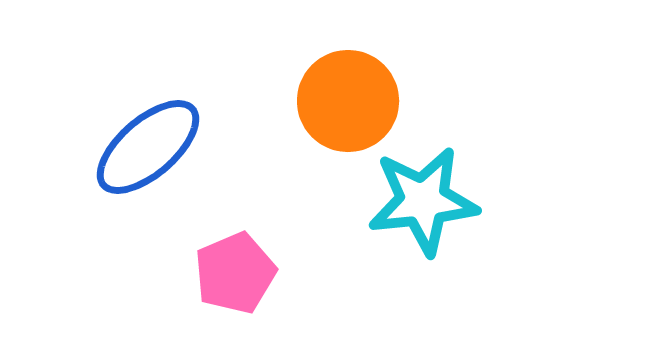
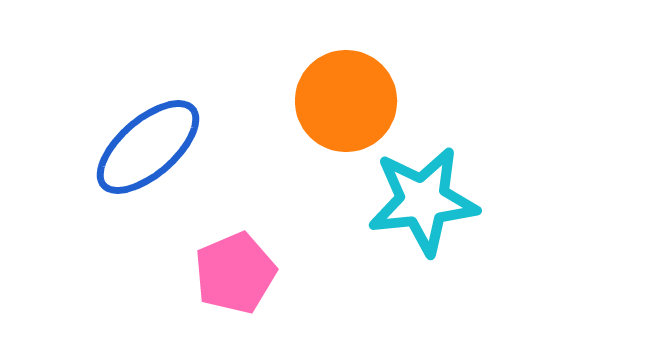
orange circle: moved 2 px left
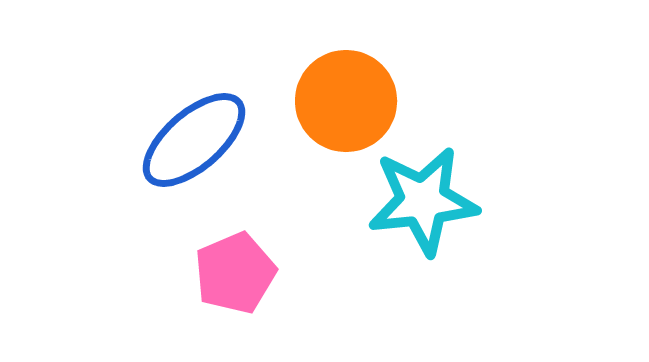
blue ellipse: moved 46 px right, 7 px up
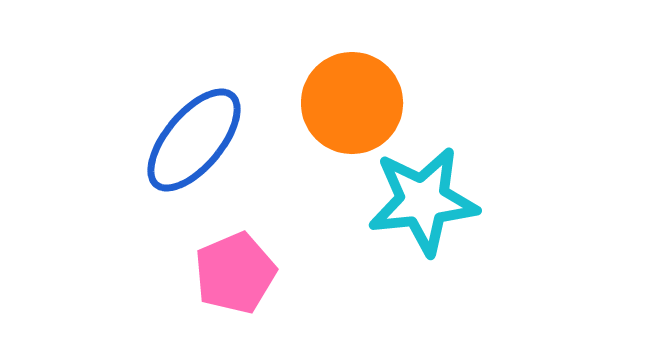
orange circle: moved 6 px right, 2 px down
blue ellipse: rotated 9 degrees counterclockwise
